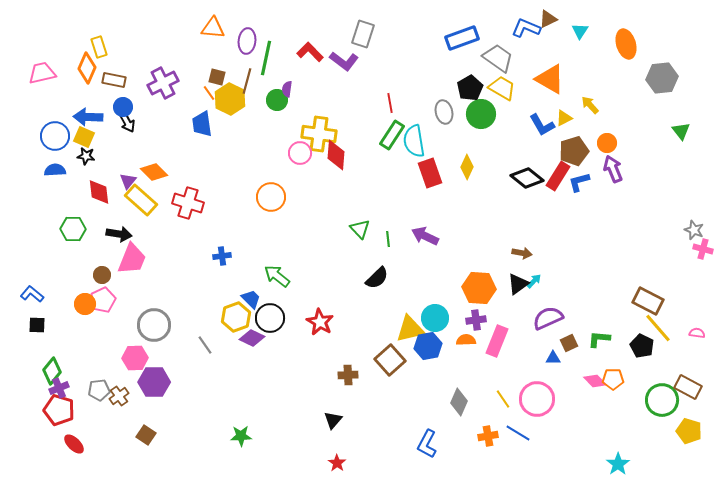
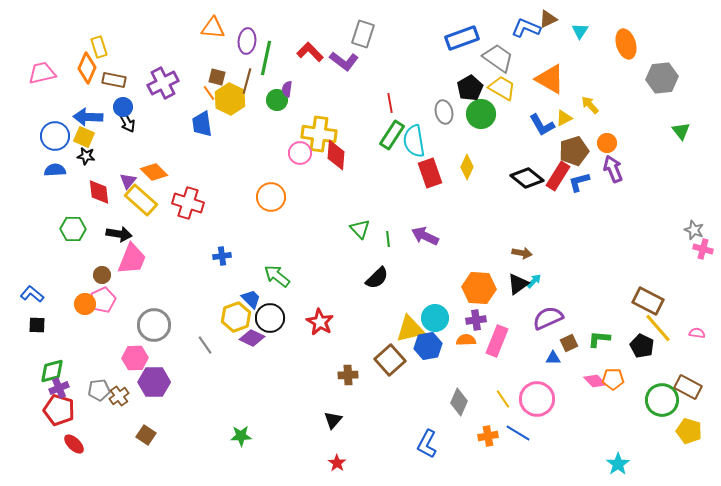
green diamond at (52, 371): rotated 36 degrees clockwise
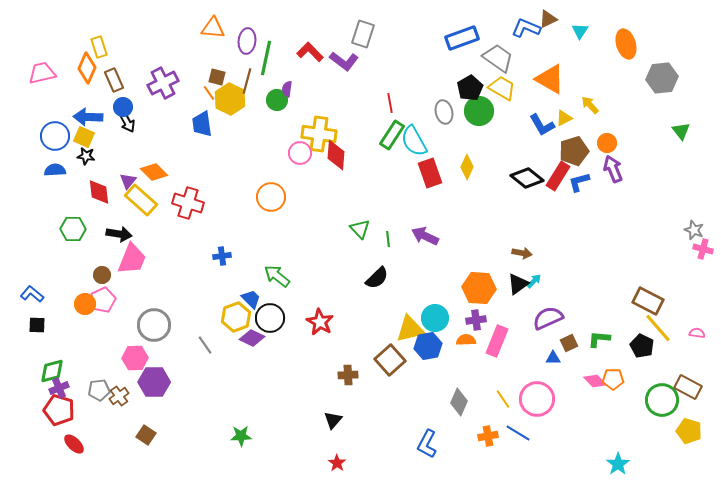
brown rectangle at (114, 80): rotated 55 degrees clockwise
green circle at (481, 114): moved 2 px left, 3 px up
cyan semicircle at (414, 141): rotated 20 degrees counterclockwise
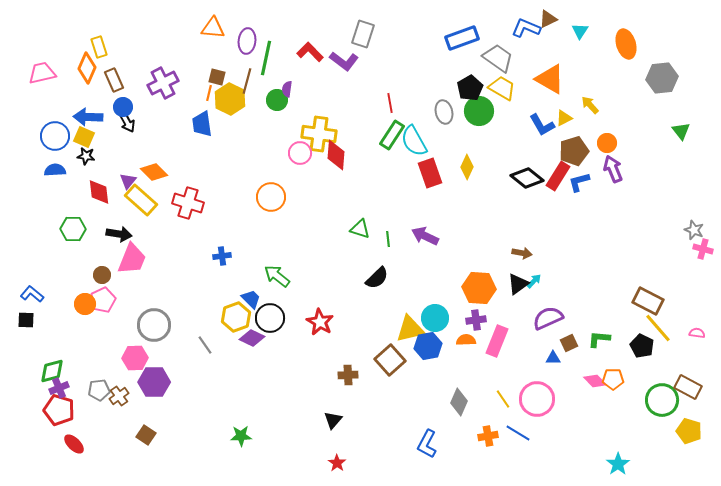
orange line at (209, 93): rotated 49 degrees clockwise
green triangle at (360, 229): rotated 30 degrees counterclockwise
black square at (37, 325): moved 11 px left, 5 px up
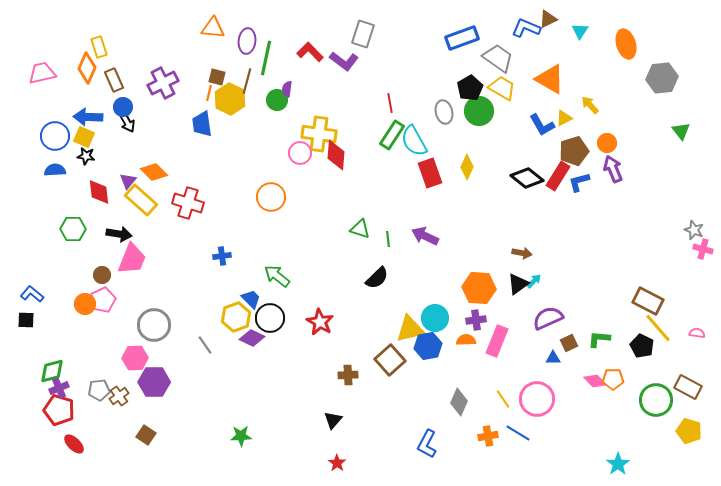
green circle at (662, 400): moved 6 px left
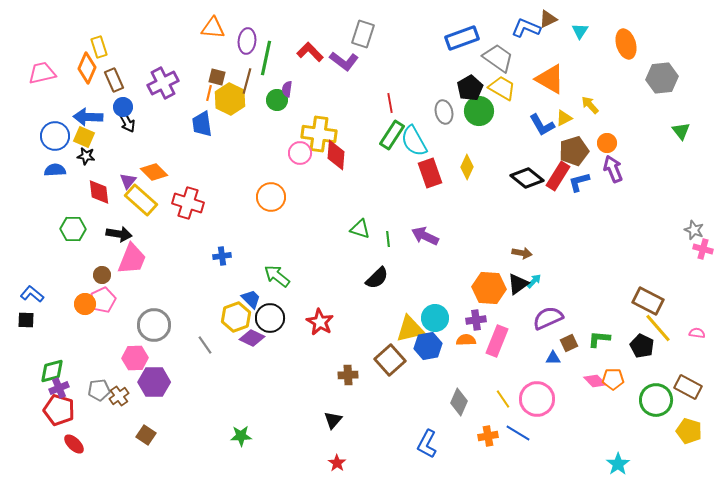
orange hexagon at (479, 288): moved 10 px right
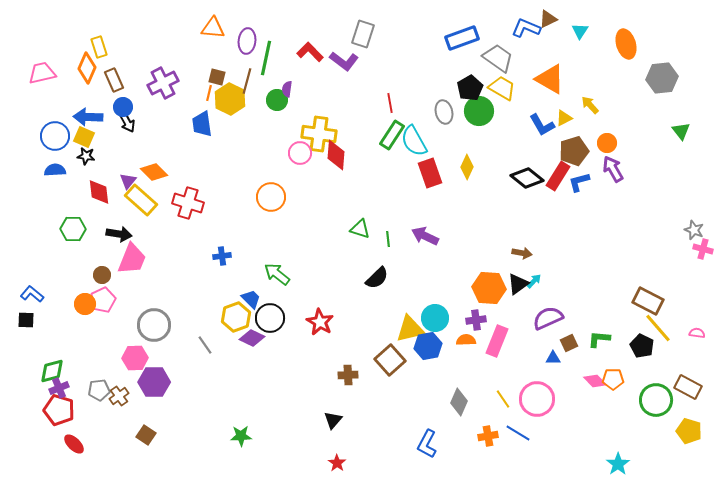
purple arrow at (613, 169): rotated 8 degrees counterclockwise
green arrow at (277, 276): moved 2 px up
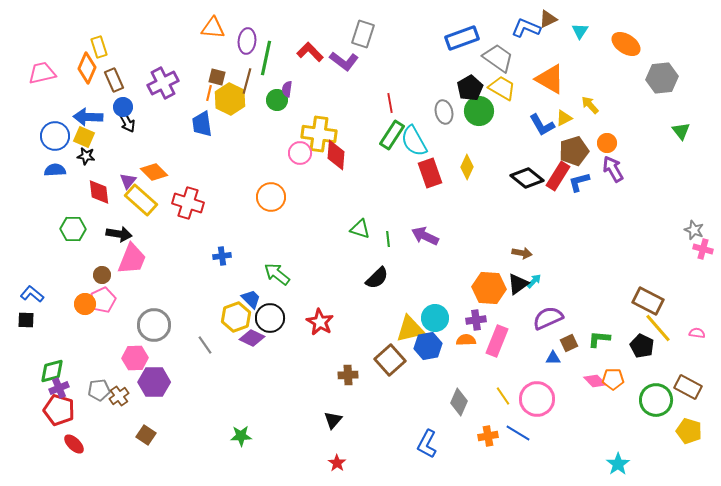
orange ellipse at (626, 44): rotated 40 degrees counterclockwise
yellow line at (503, 399): moved 3 px up
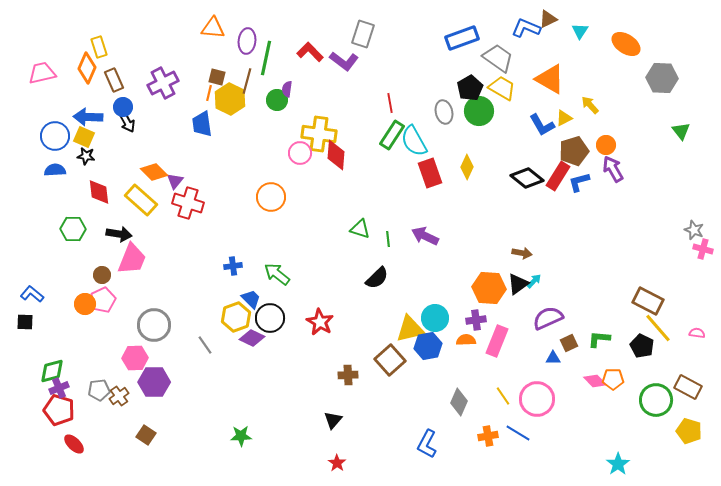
gray hexagon at (662, 78): rotated 8 degrees clockwise
orange circle at (607, 143): moved 1 px left, 2 px down
purple triangle at (128, 181): moved 47 px right
blue cross at (222, 256): moved 11 px right, 10 px down
black square at (26, 320): moved 1 px left, 2 px down
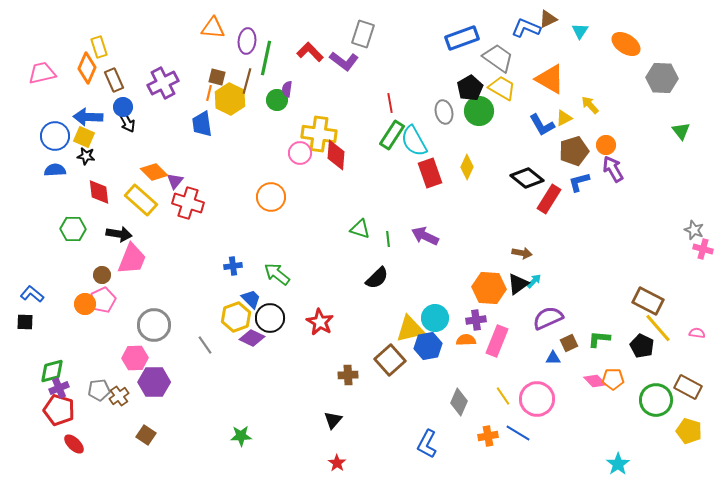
red rectangle at (558, 176): moved 9 px left, 23 px down
